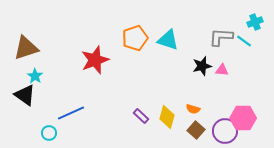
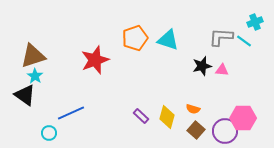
brown triangle: moved 7 px right, 8 px down
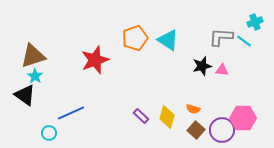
cyan triangle: rotated 15 degrees clockwise
purple circle: moved 3 px left, 1 px up
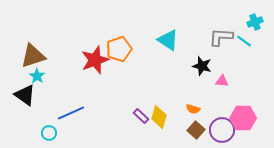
orange pentagon: moved 16 px left, 11 px down
black star: rotated 30 degrees clockwise
pink triangle: moved 11 px down
cyan star: moved 2 px right
yellow diamond: moved 8 px left
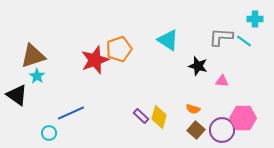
cyan cross: moved 3 px up; rotated 21 degrees clockwise
black star: moved 4 px left
black triangle: moved 8 px left
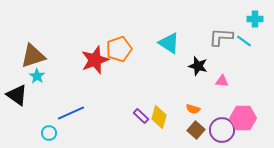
cyan triangle: moved 1 px right, 3 px down
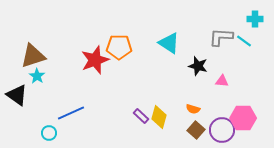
orange pentagon: moved 2 px up; rotated 20 degrees clockwise
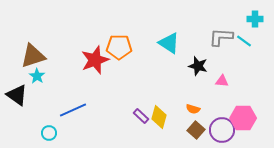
blue line: moved 2 px right, 3 px up
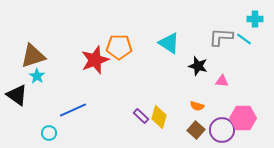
cyan line: moved 2 px up
orange semicircle: moved 4 px right, 3 px up
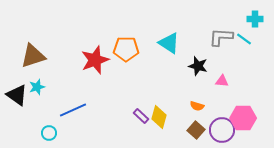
orange pentagon: moved 7 px right, 2 px down
cyan star: moved 11 px down; rotated 21 degrees clockwise
